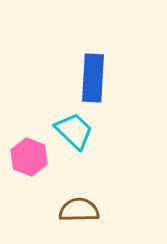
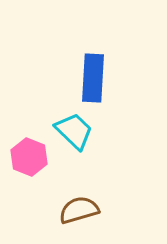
brown semicircle: rotated 15 degrees counterclockwise
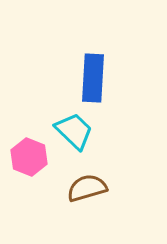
brown semicircle: moved 8 px right, 22 px up
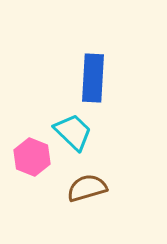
cyan trapezoid: moved 1 px left, 1 px down
pink hexagon: moved 3 px right
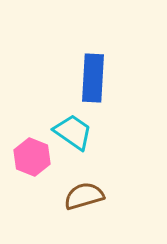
cyan trapezoid: rotated 9 degrees counterclockwise
brown semicircle: moved 3 px left, 8 px down
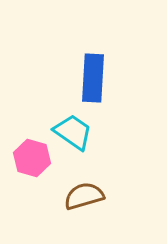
pink hexagon: moved 1 px down; rotated 6 degrees counterclockwise
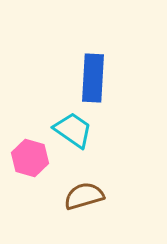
cyan trapezoid: moved 2 px up
pink hexagon: moved 2 px left
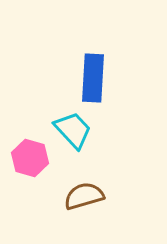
cyan trapezoid: rotated 12 degrees clockwise
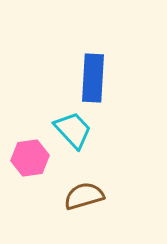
pink hexagon: rotated 24 degrees counterclockwise
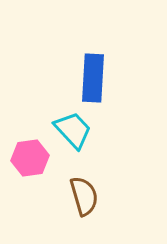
brown semicircle: rotated 90 degrees clockwise
